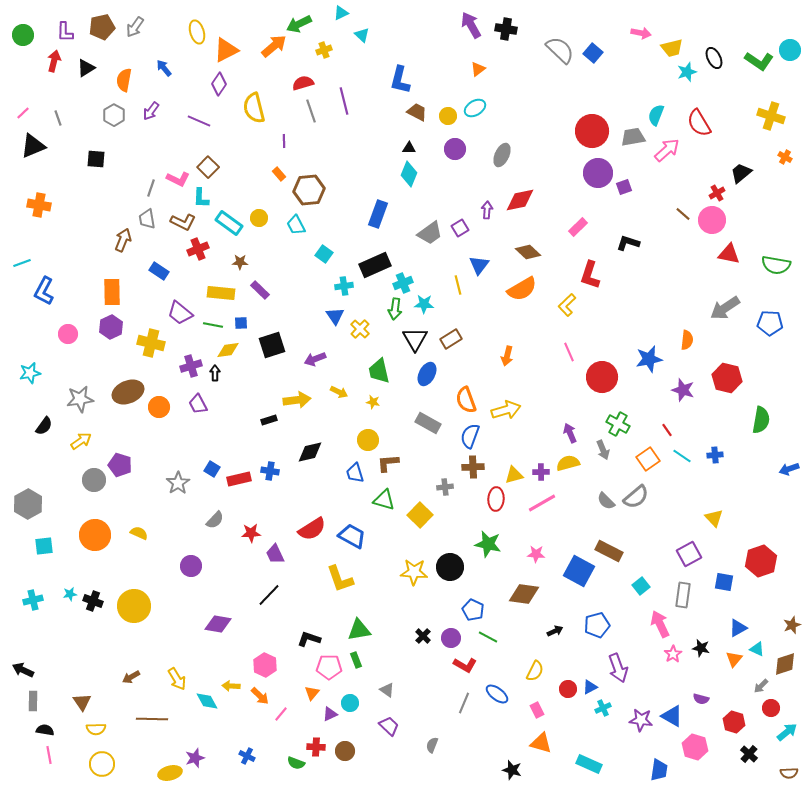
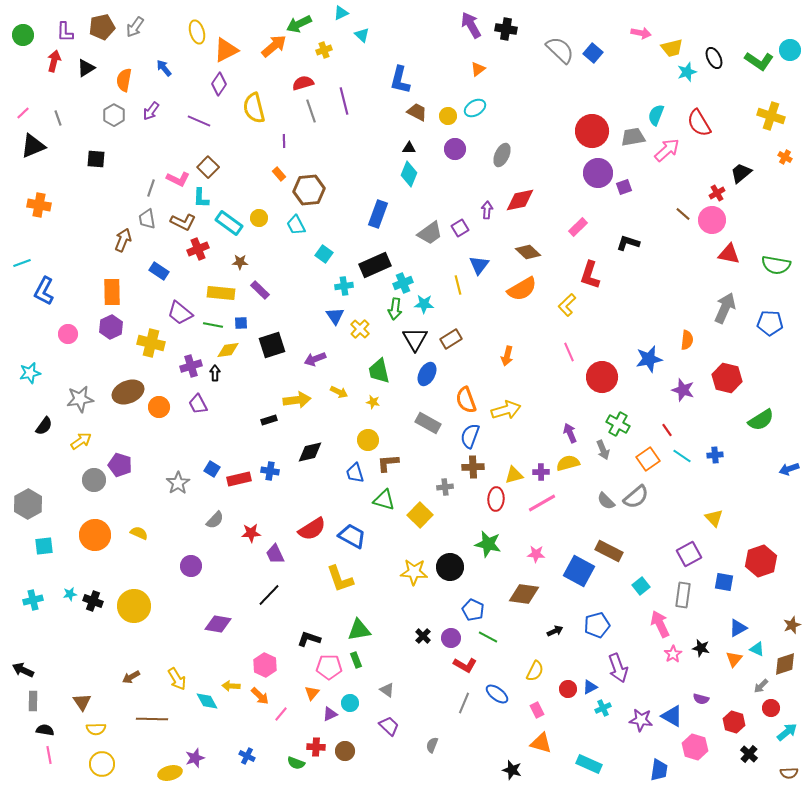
gray arrow at (725, 308): rotated 148 degrees clockwise
green semicircle at (761, 420): rotated 48 degrees clockwise
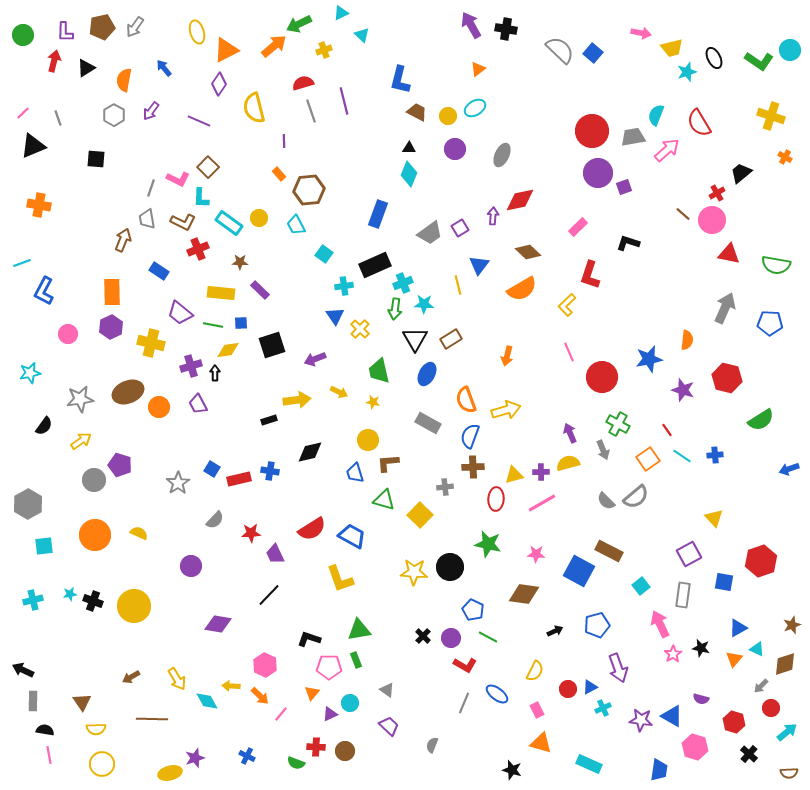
purple arrow at (487, 210): moved 6 px right, 6 px down
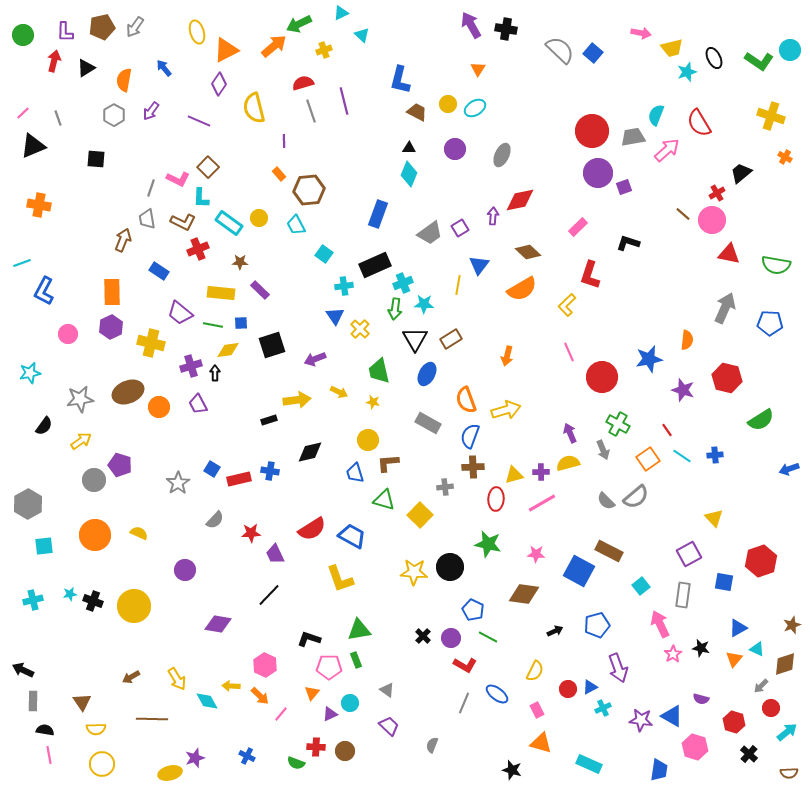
orange triangle at (478, 69): rotated 21 degrees counterclockwise
yellow circle at (448, 116): moved 12 px up
yellow line at (458, 285): rotated 24 degrees clockwise
purple circle at (191, 566): moved 6 px left, 4 px down
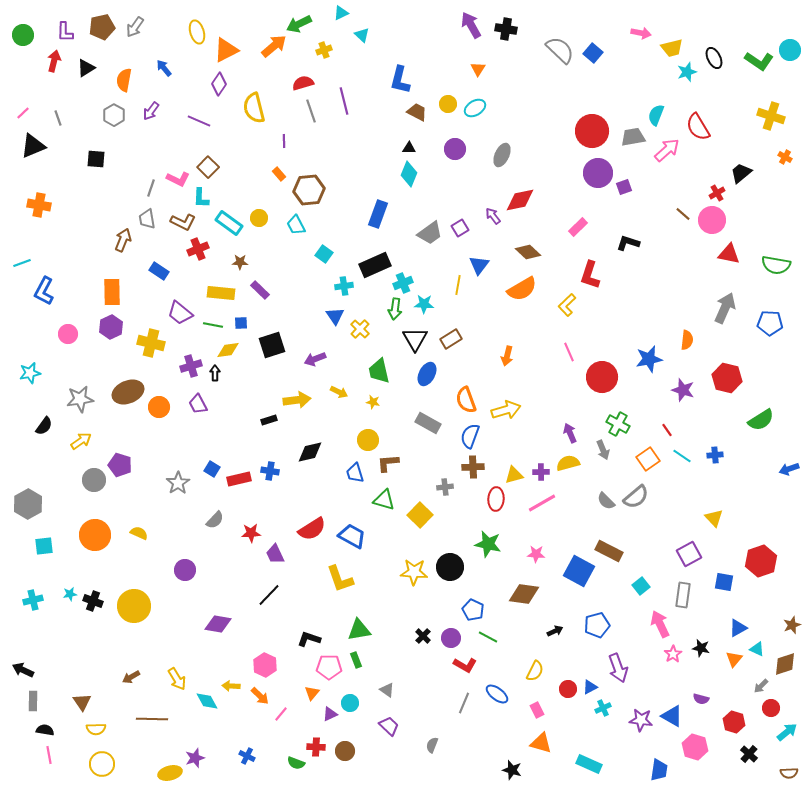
red semicircle at (699, 123): moved 1 px left, 4 px down
purple arrow at (493, 216): rotated 42 degrees counterclockwise
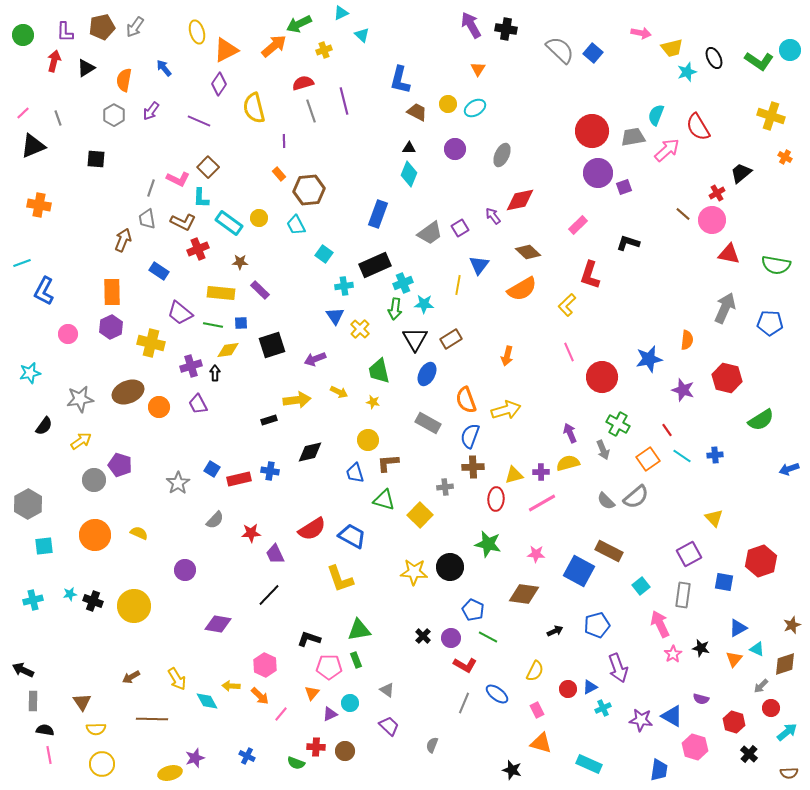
pink rectangle at (578, 227): moved 2 px up
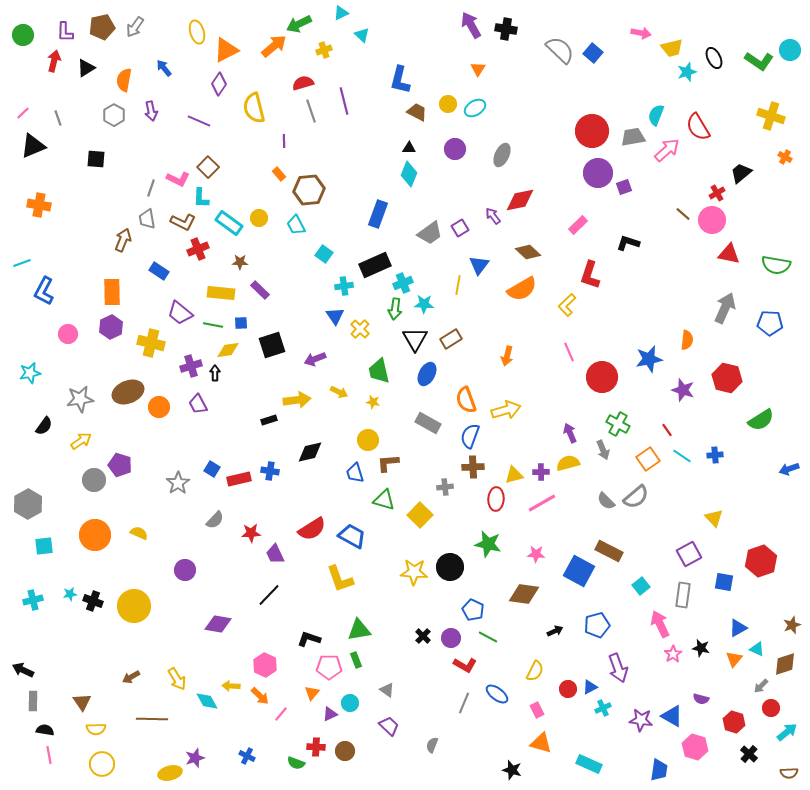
purple arrow at (151, 111): rotated 48 degrees counterclockwise
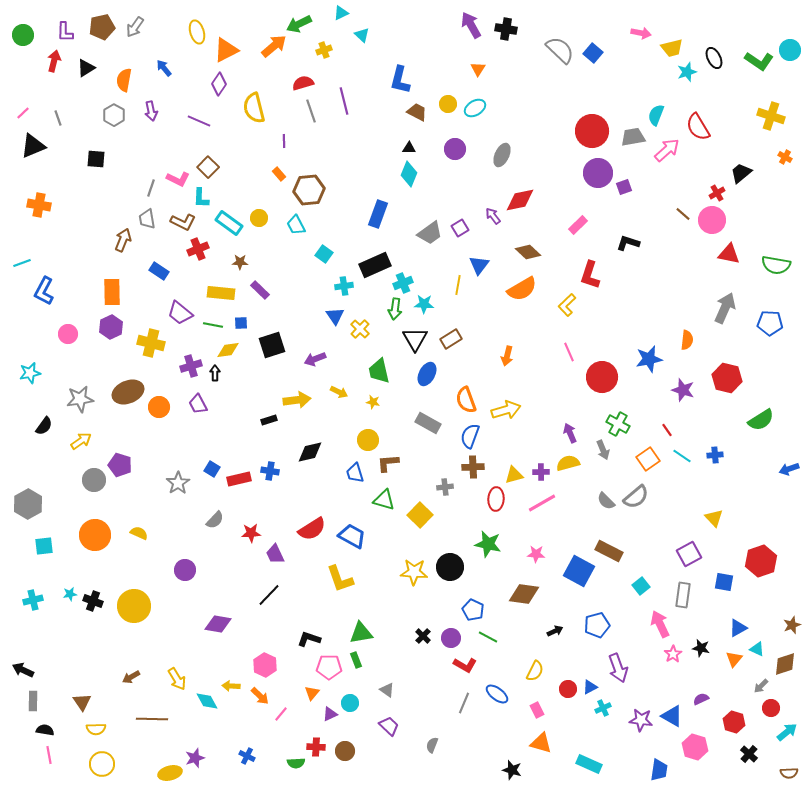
green triangle at (359, 630): moved 2 px right, 3 px down
purple semicircle at (701, 699): rotated 140 degrees clockwise
green semicircle at (296, 763): rotated 24 degrees counterclockwise
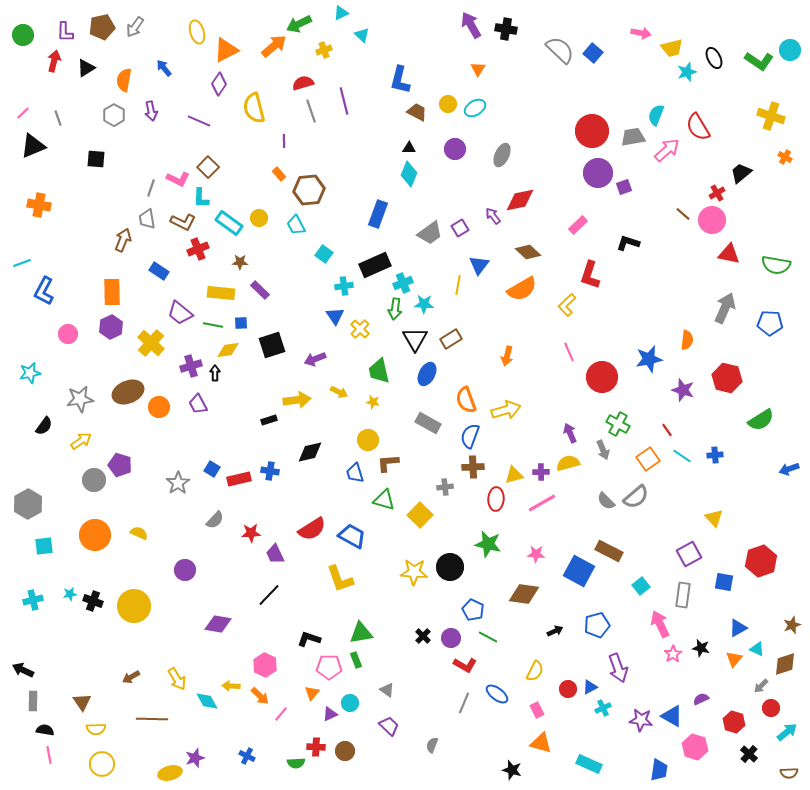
yellow cross at (151, 343): rotated 28 degrees clockwise
